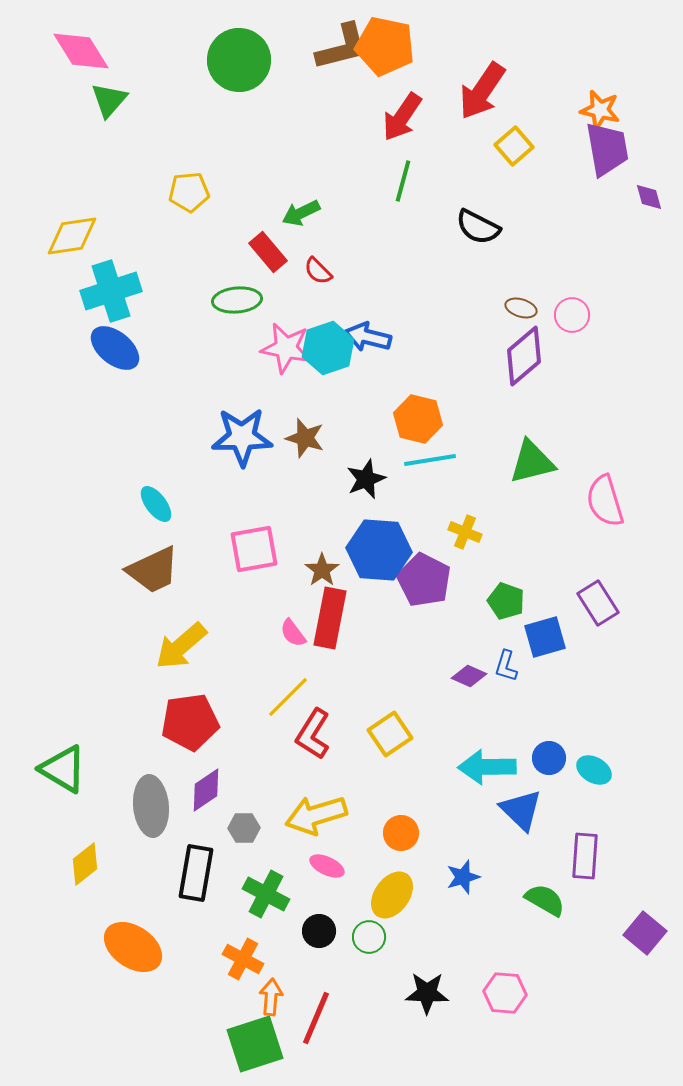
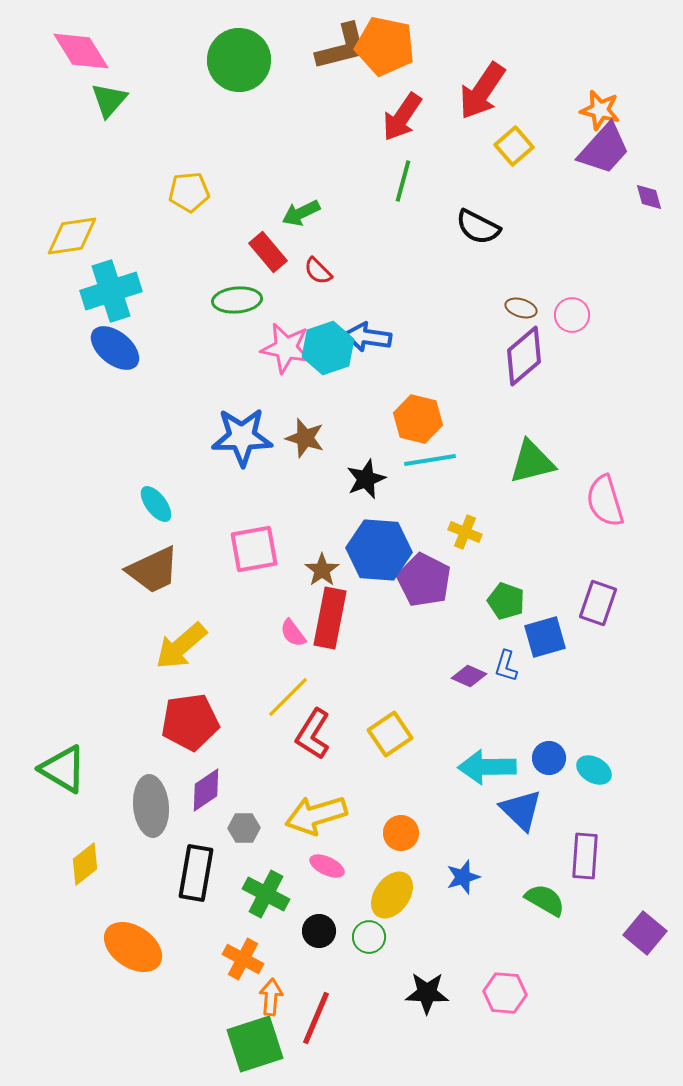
purple trapezoid at (607, 149): moved 3 px left; rotated 52 degrees clockwise
blue arrow at (368, 337): rotated 6 degrees counterclockwise
purple rectangle at (598, 603): rotated 51 degrees clockwise
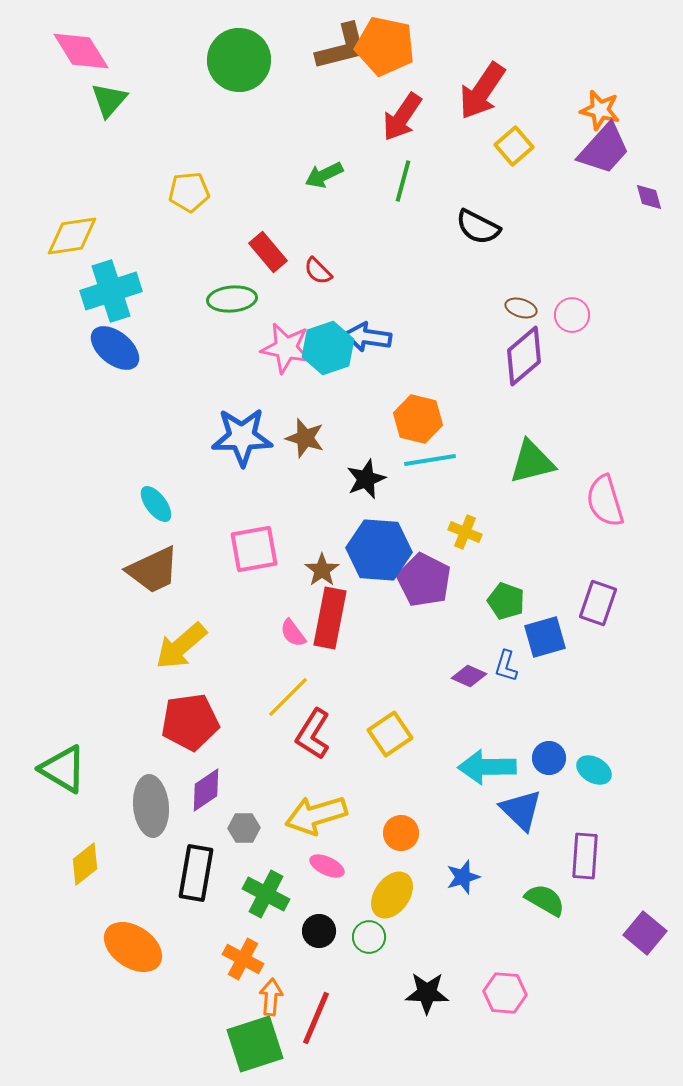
green arrow at (301, 213): moved 23 px right, 38 px up
green ellipse at (237, 300): moved 5 px left, 1 px up
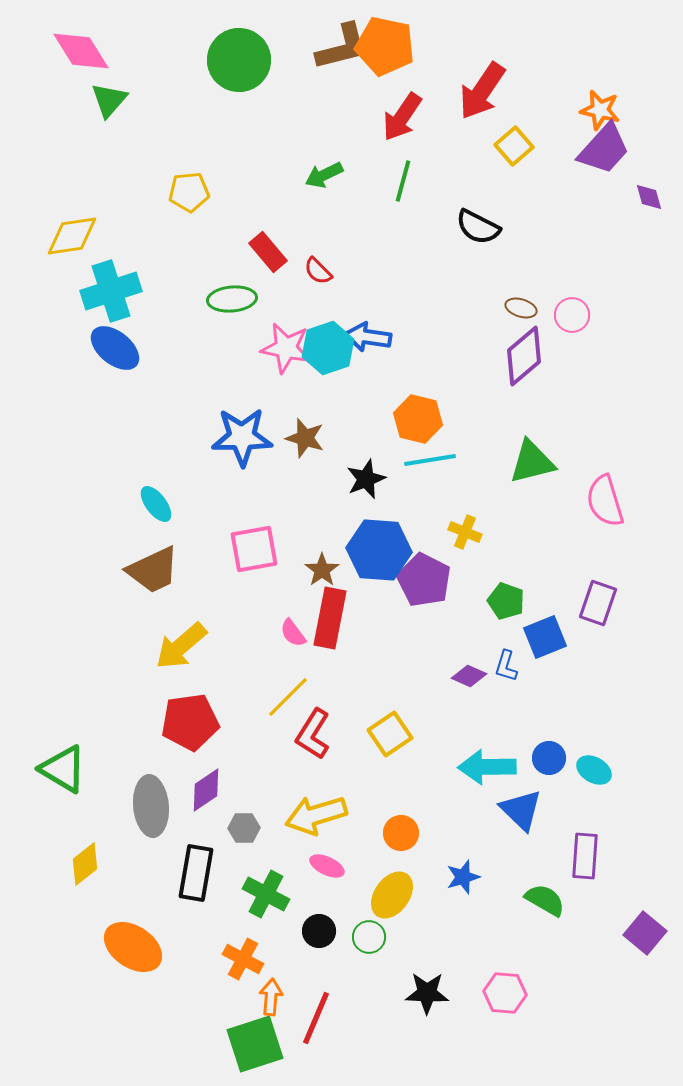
blue square at (545, 637): rotated 6 degrees counterclockwise
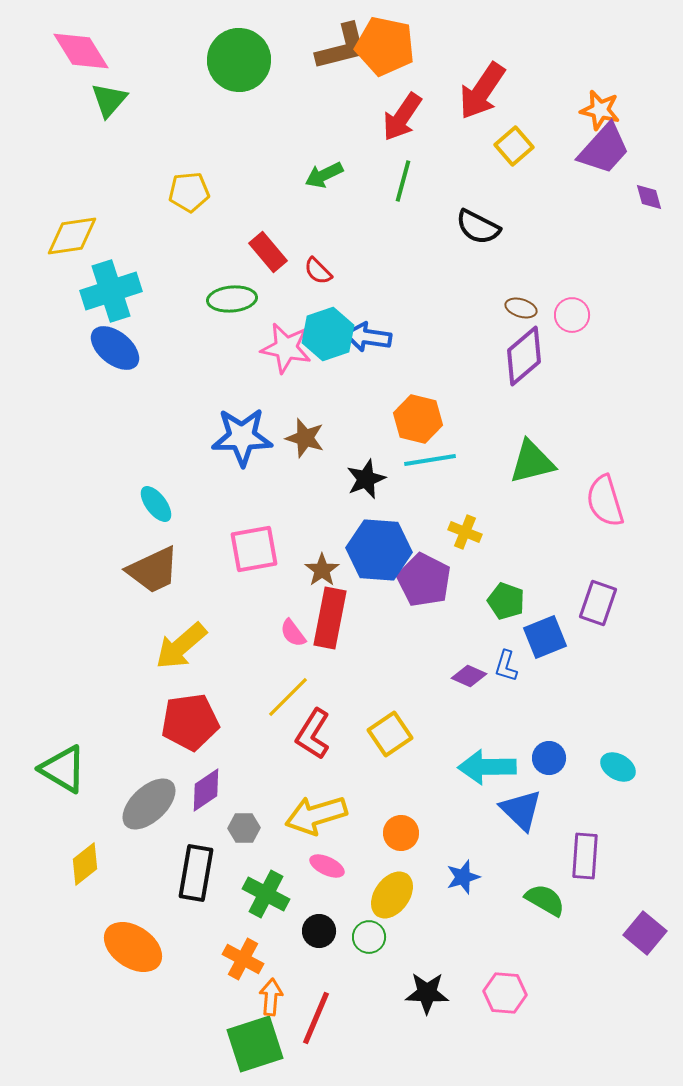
cyan hexagon at (328, 348): moved 14 px up
cyan ellipse at (594, 770): moved 24 px right, 3 px up
gray ellipse at (151, 806): moved 2 px left, 2 px up; rotated 52 degrees clockwise
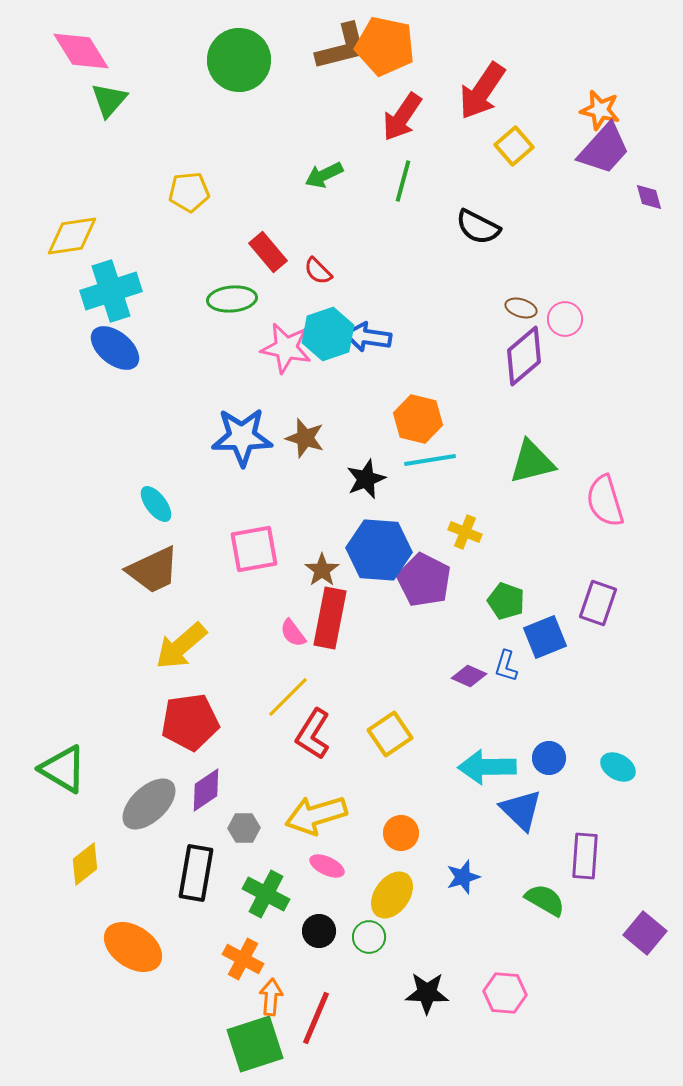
pink circle at (572, 315): moved 7 px left, 4 px down
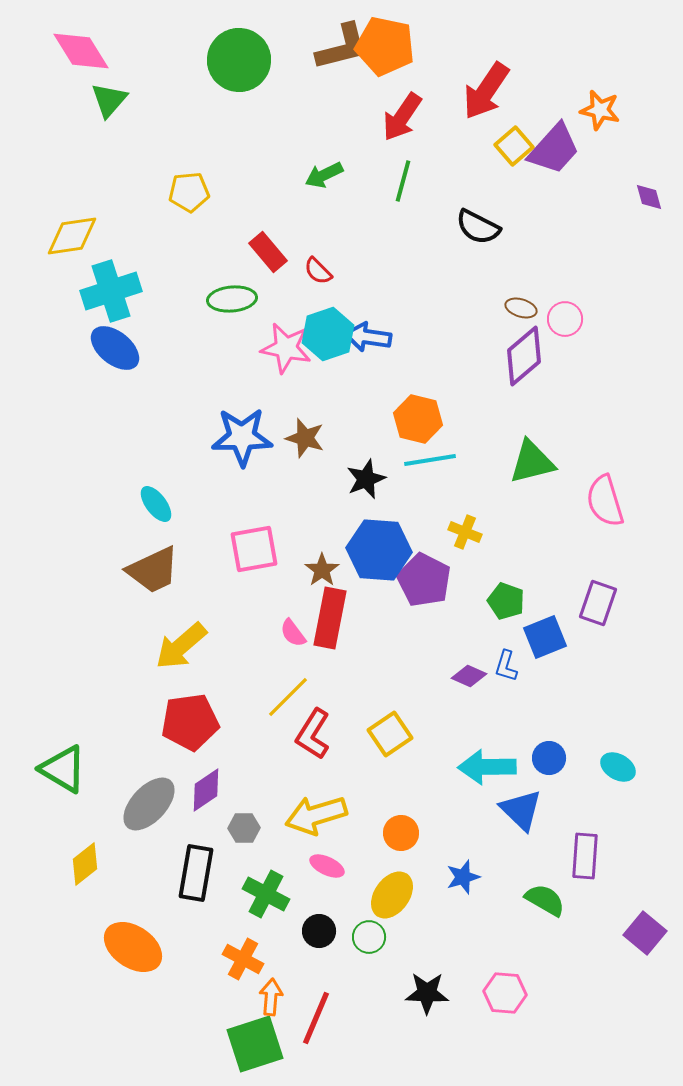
red arrow at (482, 91): moved 4 px right
purple trapezoid at (604, 149): moved 50 px left
gray ellipse at (149, 804): rotated 4 degrees counterclockwise
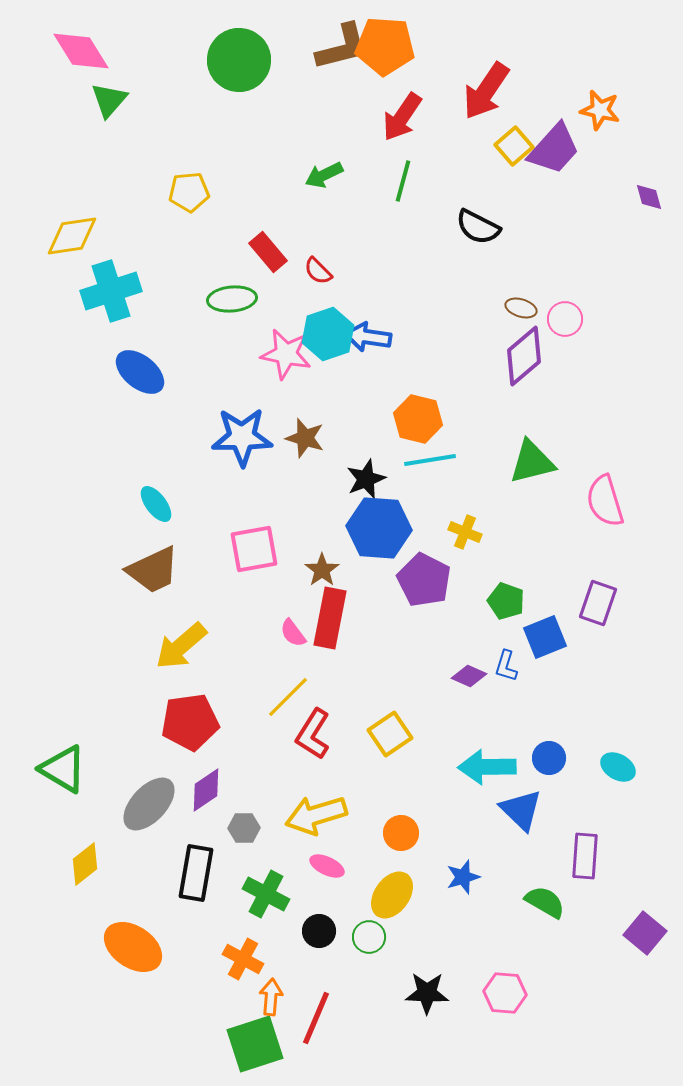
orange pentagon at (385, 46): rotated 8 degrees counterclockwise
blue ellipse at (115, 348): moved 25 px right, 24 px down
pink star at (286, 348): moved 6 px down
blue hexagon at (379, 550): moved 22 px up
green semicircle at (545, 900): moved 2 px down
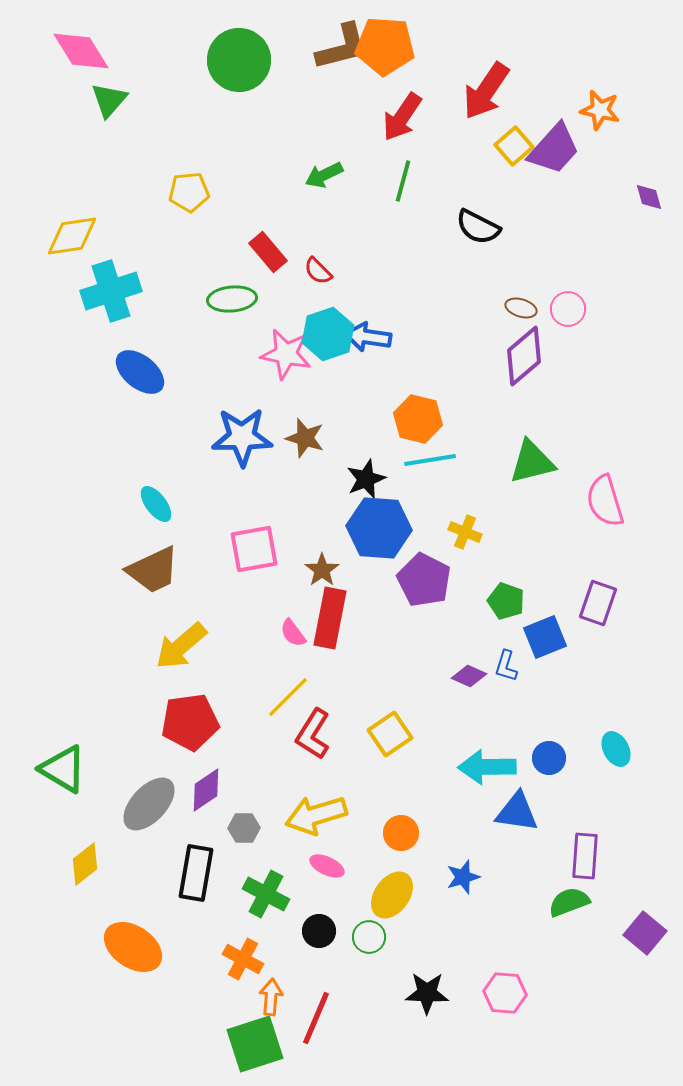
pink circle at (565, 319): moved 3 px right, 10 px up
cyan ellipse at (618, 767): moved 2 px left, 18 px up; rotated 32 degrees clockwise
blue triangle at (521, 810): moved 4 px left, 2 px down; rotated 36 degrees counterclockwise
green semicircle at (545, 902): moved 24 px right; rotated 51 degrees counterclockwise
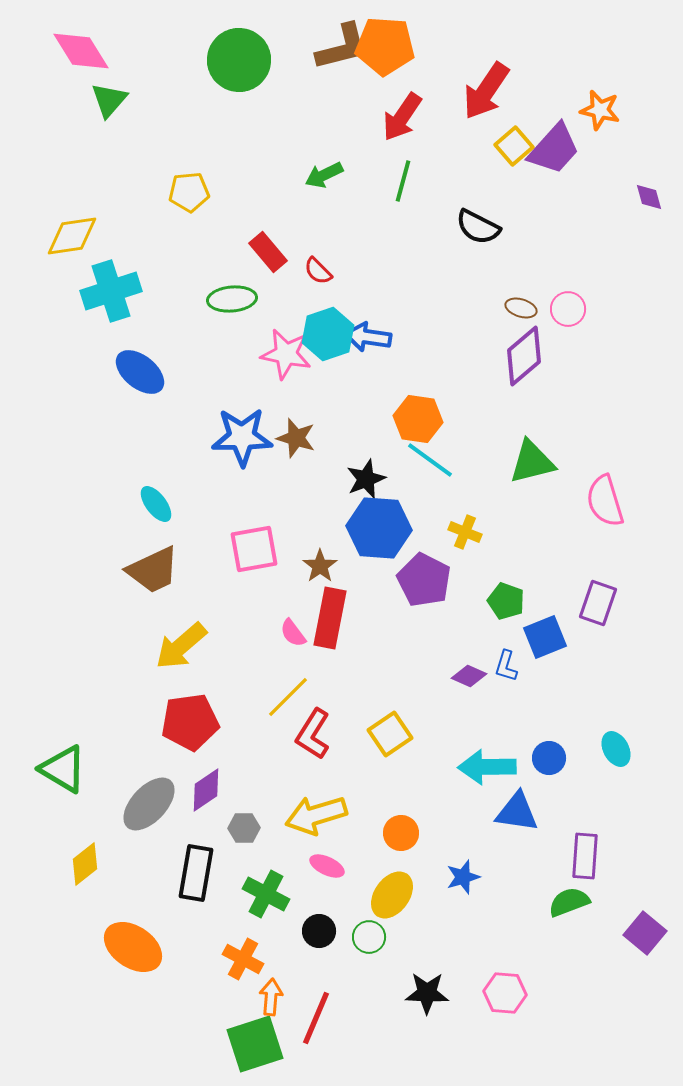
orange hexagon at (418, 419): rotated 6 degrees counterclockwise
brown star at (305, 438): moved 9 px left
cyan line at (430, 460): rotated 45 degrees clockwise
brown star at (322, 570): moved 2 px left, 4 px up
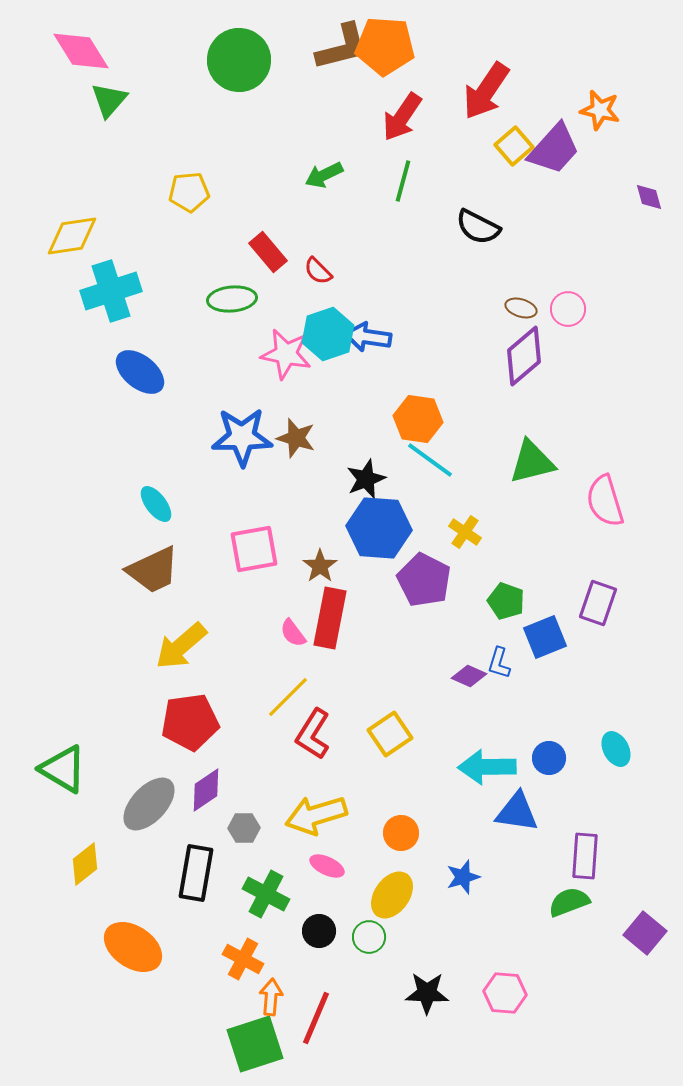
yellow cross at (465, 532): rotated 12 degrees clockwise
blue L-shape at (506, 666): moved 7 px left, 3 px up
